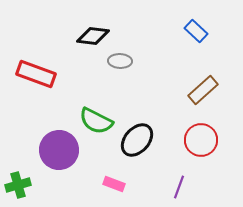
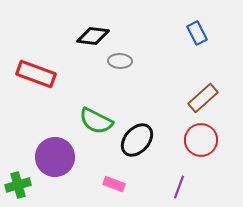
blue rectangle: moved 1 px right, 2 px down; rotated 20 degrees clockwise
brown rectangle: moved 8 px down
purple circle: moved 4 px left, 7 px down
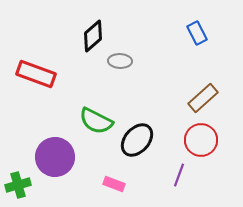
black diamond: rotated 48 degrees counterclockwise
purple line: moved 12 px up
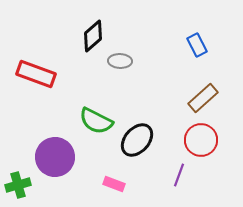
blue rectangle: moved 12 px down
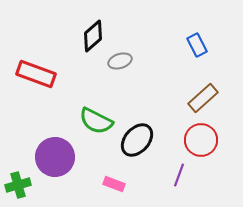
gray ellipse: rotated 20 degrees counterclockwise
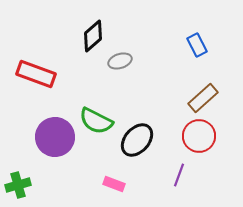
red circle: moved 2 px left, 4 px up
purple circle: moved 20 px up
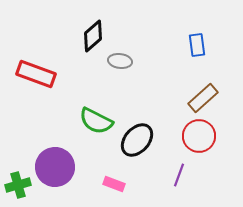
blue rectangle: rotated 20 degrees clockwise
gray ellipse: rotated 25 degrees clockwise
purple circle: moved 30 px down
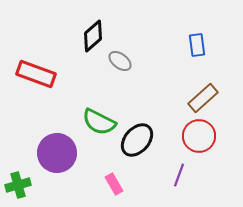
gray ellipse: rotated 30 degrees clockwise
green semicircle: moved 3 px right, 1 px down
purple circle: moved 2 px right, 14 px up
pink rectangle: rotated 40 degrees clockwise
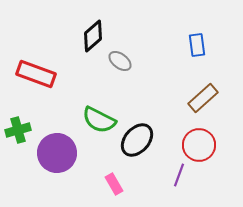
green semicircle: moved 2 px up
red circle: moved 9 px down
green cross: moved 55 px up
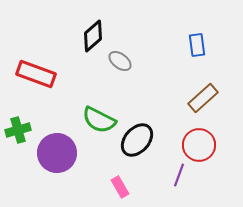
pink rectangle: moved 6 px right, 3 px down
